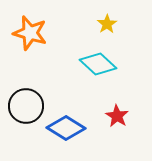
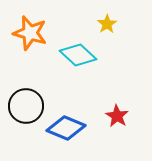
cyan diamond: moved 20 px left, 9 px up
blue diamond: rotated 9 degrees counterclockwise
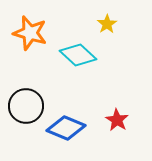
red star: moved 4 px down
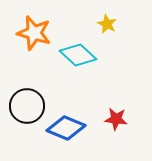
yellow star: rotated 12 degrees counterclockwise
orange star: moved 4 px right
black circle: moved 1 px right
red star: moved 1 px left, 1 px up; rotated 25 degrees counterclockwise
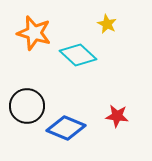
red star: moved 1 px right, 3 px up
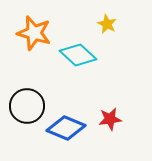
red star: moved 7 px left, 3 px down; rotated 15 degrees counterclockwise
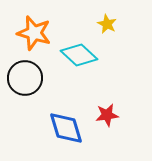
cyan diamond: moved 1 px right
black circle: moved 2 px left, 28 px up
red star: moved 3 px left, 4 px up
blue diamond: rotated 51 degrees clockwise
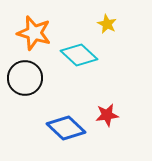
blue diamond: rotated 30 degrees counterclockwise
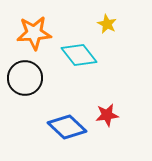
orange star: rotated 20 degrees counterclockwise
cyan diamond: rotated 9 degrees clockwise
blue diamond: moved 1 px right, 1 px up
